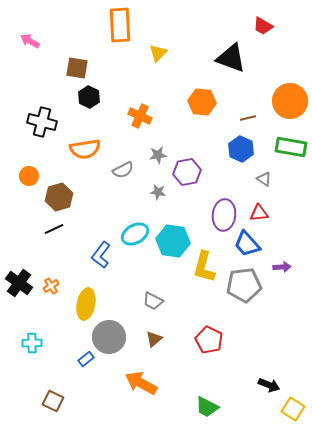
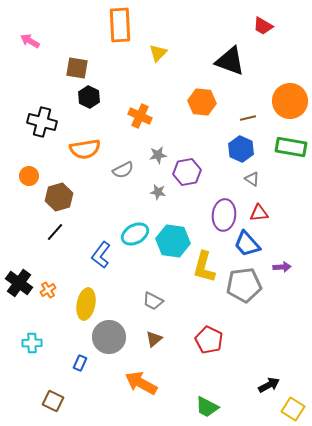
black triangle at (231, 58): moved 1 px left, 3 px down
gray triangle at (264, 179): moved 12 px left
black line at (54, 229): moved 1 px right, 3 px down; rotated 24 degrees counterclockwise
orange cross at (51, 286): moved 3 px left, 4 px down
blue rectangle at (86, 359): moved 6 px left, 4 px down; rotated 28 degrees counterclockwise
black arrow at (269, 385): rotated 50 degrees counterclockwise
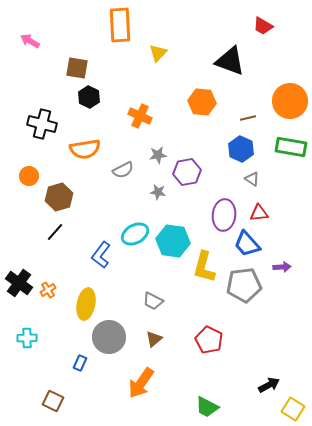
black cross at (42, 122): moved 2 px down
cyan cross at (32, 343): moved 5 px left, 5 px up
orange arrow at (141, 383): rotated 84 degrees counterclockwise
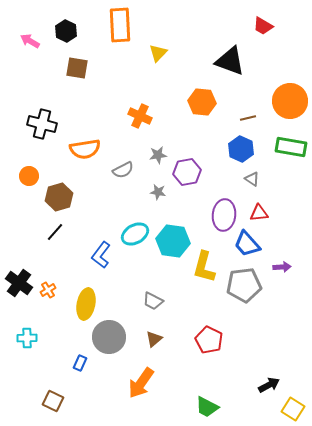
black hexagon at (89, 97): moved 23 px left, 66 px up
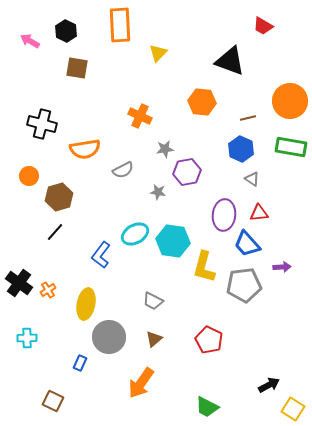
gray star at (158, 155): moved 7 px right, 6 px up
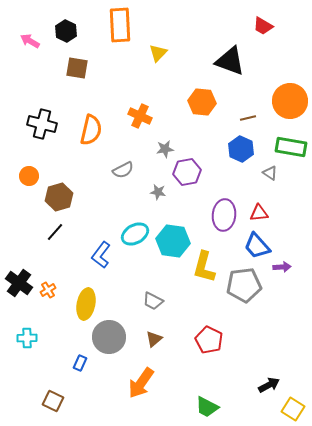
orange semicircle at (85, 149): moved 6 px right, 19 px up; rotated 68 degrees counterclockwise
gray triangle at (252, 179): moved 18 px right, 6 px up
blue trapezoid at (247, 244): moved 10 px right, 2 px down
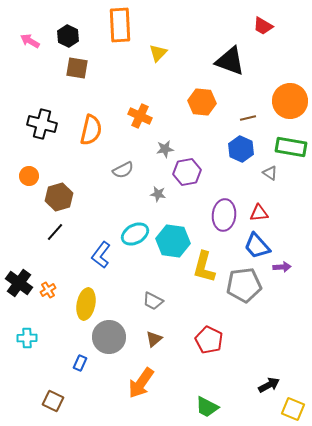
black hexagon at (66, 31): moved 2 px right, 5 px down
gray star at (158, 192): moved 2 px down
yellow square at (293, 409): rotated 10 degrees counterclockwise
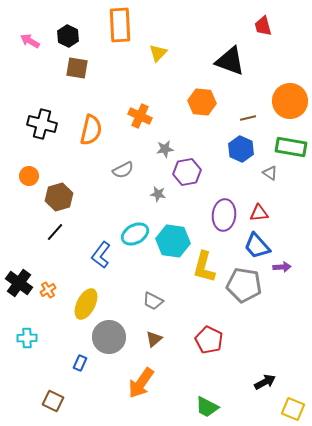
red trapezoid at (263, 26): rotated 45 degrees clockwise
gray pentagon at (244, 285): rotated 16 degrees clockwise
yellow ellipse at (86, 304): rotated 16 degrees clockwise
black arrow at (269, 385): moved 4 px left, 3 px up
